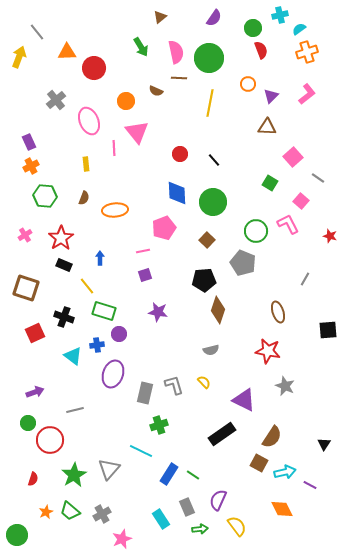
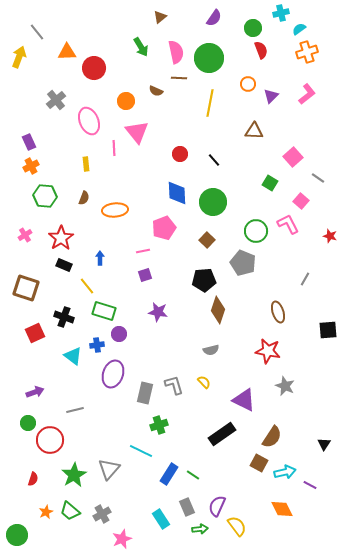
cyan cross at (280, 15): moved 1 px right, 2 px up
brown triangle at (267, 127): moved 13 px left, 4 px down
purple semicircle at (218, 500): moved 1 px left, 6 px down
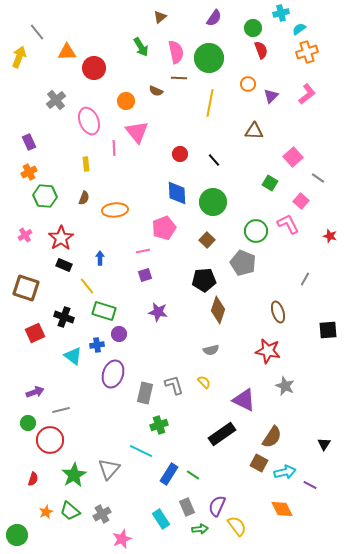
orange cross at (31, 166): moved 2 px left, 6 px down
gray line at (75, 410): moved 14 px left
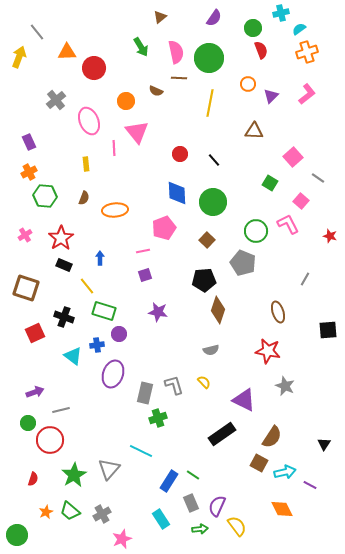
green cross at (159, 425): moved 1 px left, 7 px up
blue rectangle at (169, 474): moved 7 px down
gray rectangle at (187, 507): moved 4 px right, 4 px up
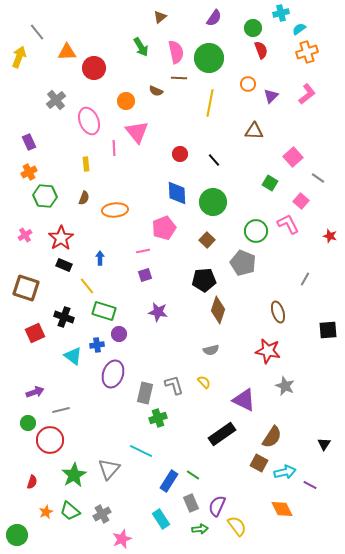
red semicircle at (33, 479): moved 1 px left, 3 px down
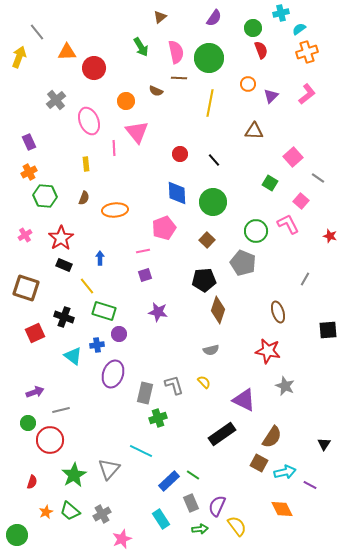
blue rectangle at (169, 481): rotated 15 degrees clockwise
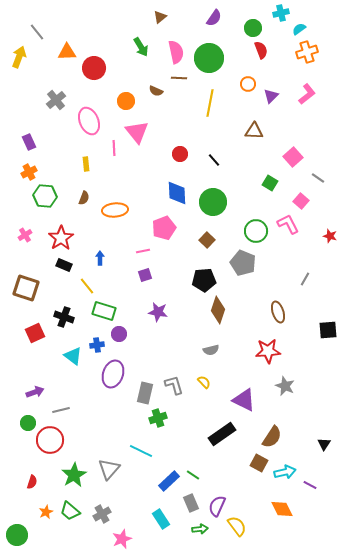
red star at (268, 351): rotated 15 degrees counterclockwise
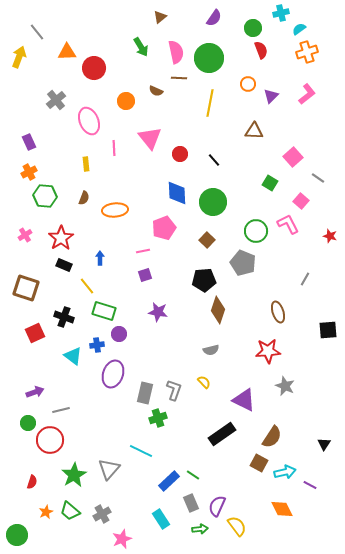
pink triangle at (137, 132): moved 13 px right, 6 px down
gray L-shape at (174, 385): moved 5 px down; rotated 35 degrees clockwise
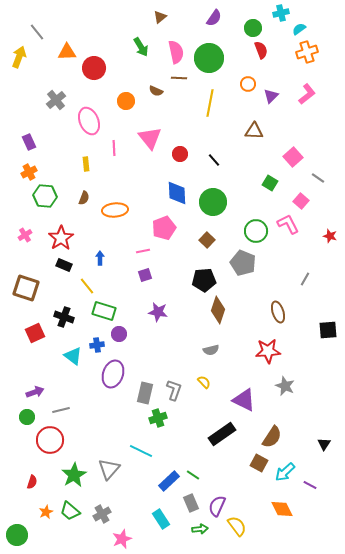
green circle at (28, 423): moved 1 px left, 6 px up
cyan arrow at (285, 472): rotated 150 degrees clockwise
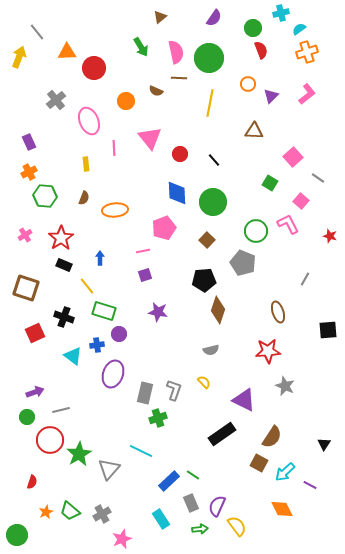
green star at (74, 475): moved 5 px right, 21 px up
